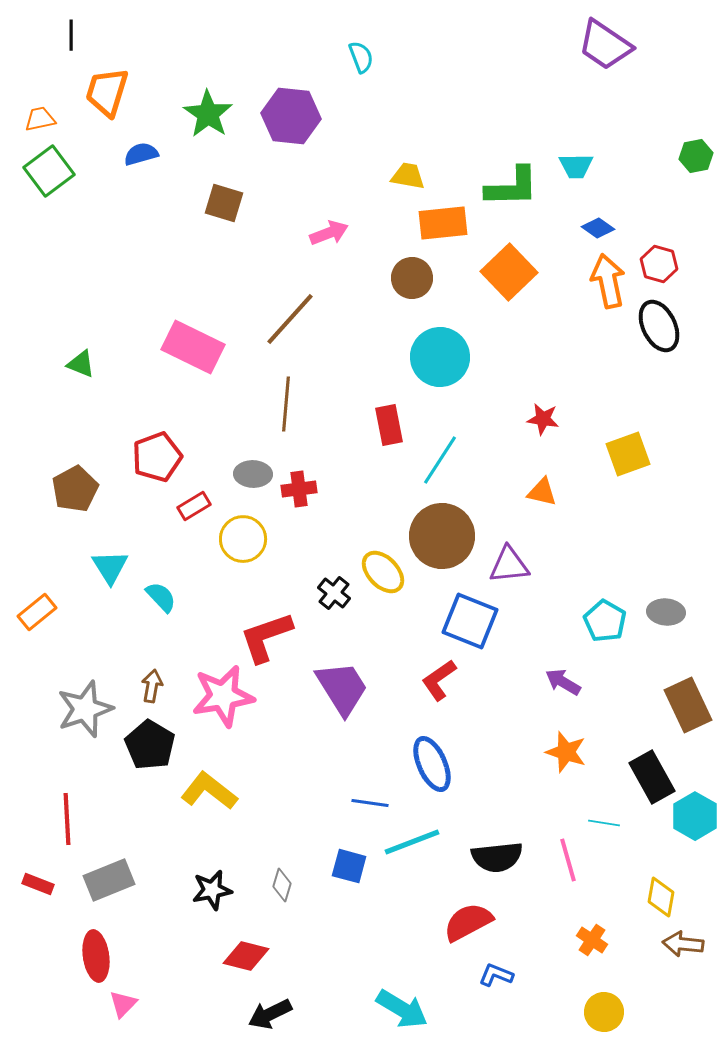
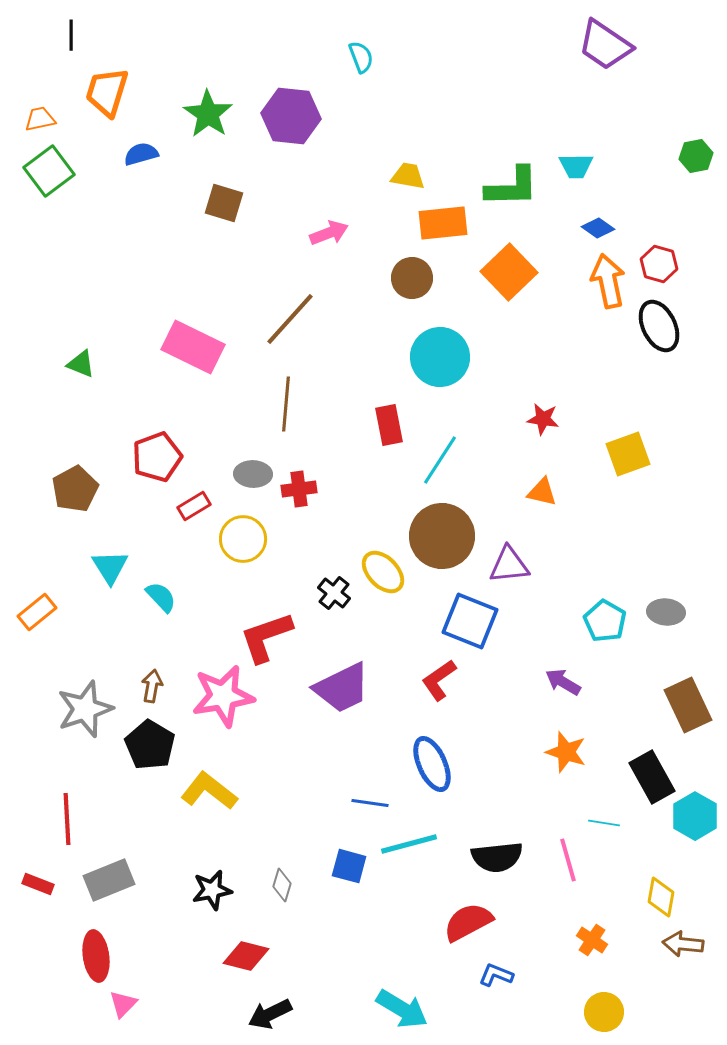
purple trapezoid at (342, 688): rotated 96 degrees clockwise
cyan line at (412, 842): moved 3 px left, 2 px down; rotated 6 degrees clockwise
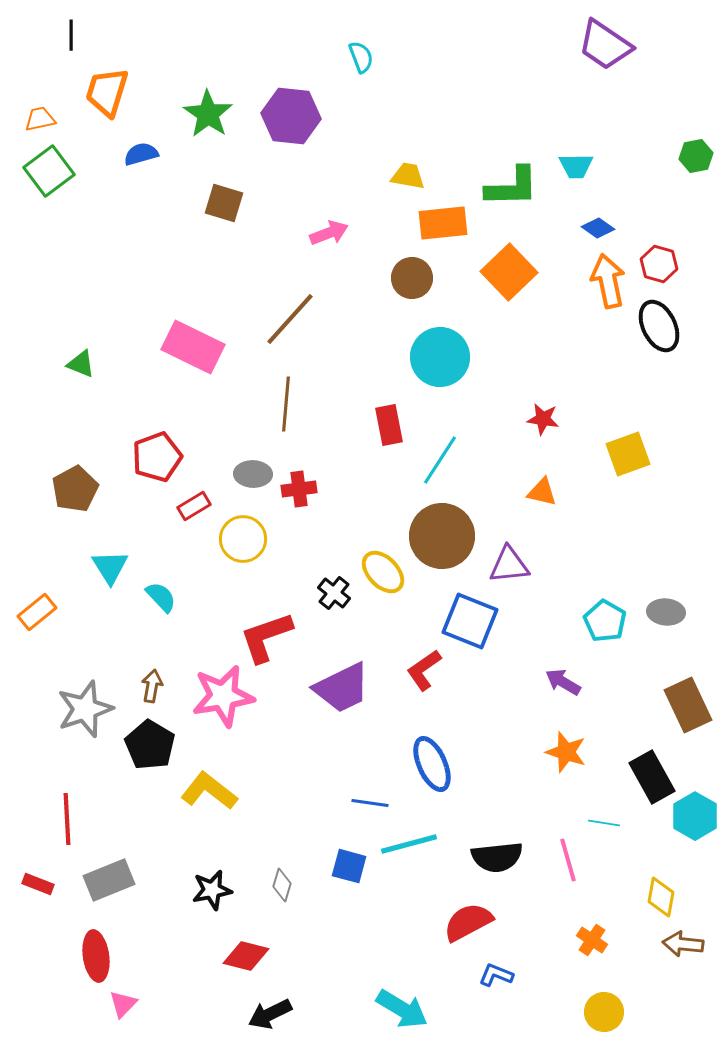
red L-shape at (439, 680): moved 15 px left, 10 px up
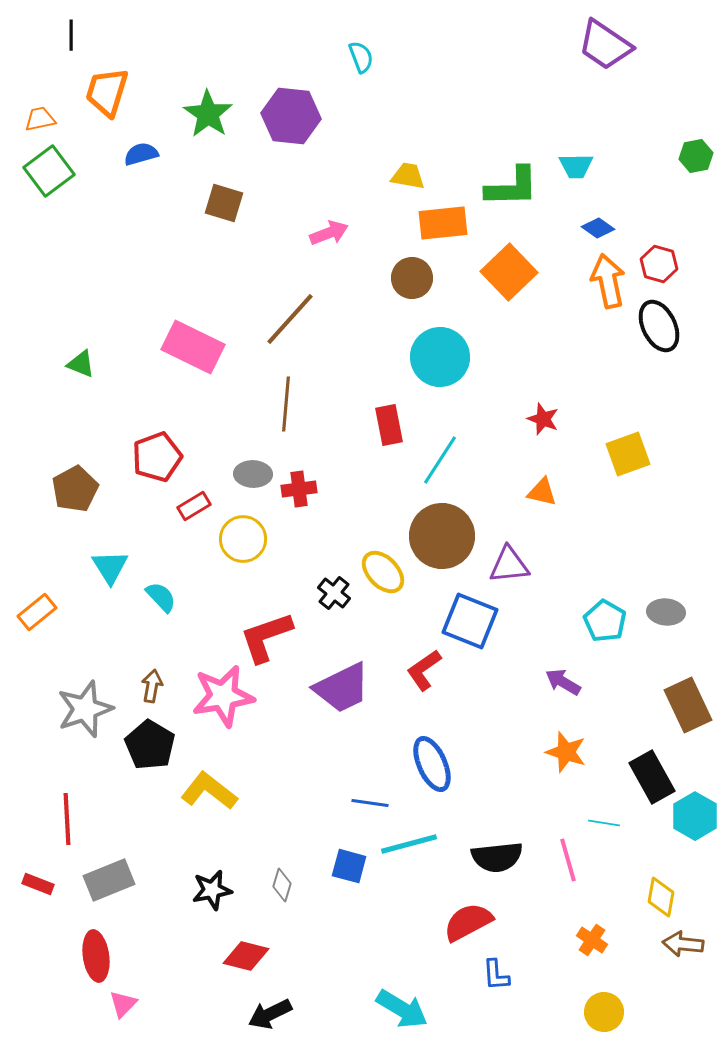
red star at (543, 419): rotated 12 degrees clockwise
blue L-shape at (496, 975): rotated 116 degrees counterclockwise
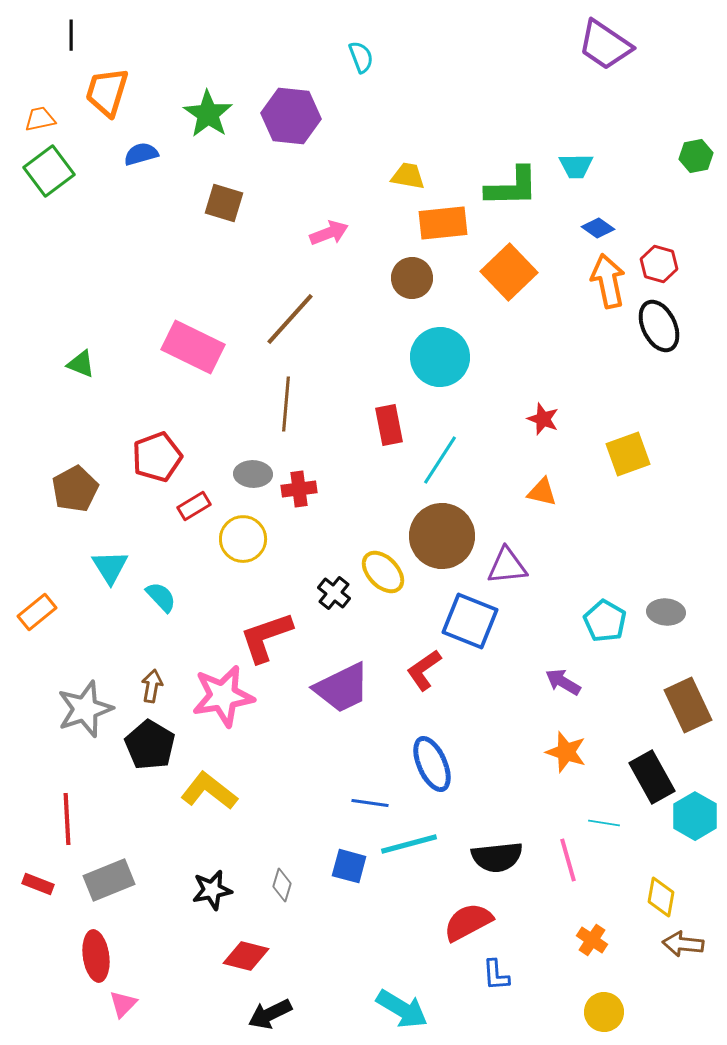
purple triangle at (509, 565): moved 2 px left, 1 px down
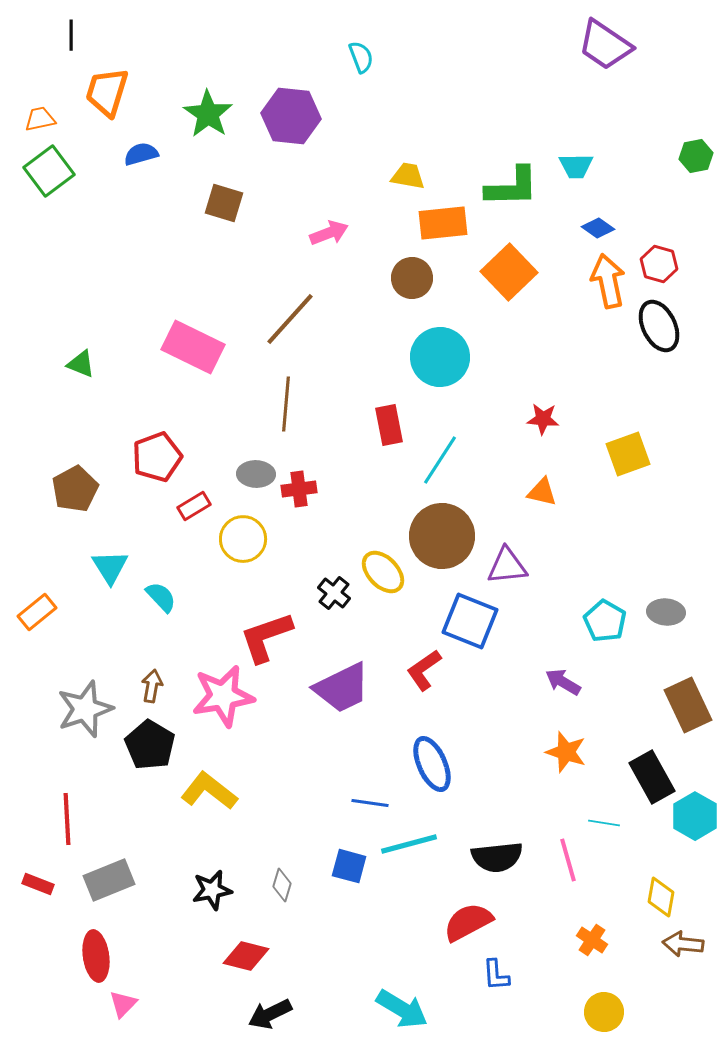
red star at (543, 419): rotated 16 degrees counterclockwise
gray ellipse at (253, 474): moved 3 px right
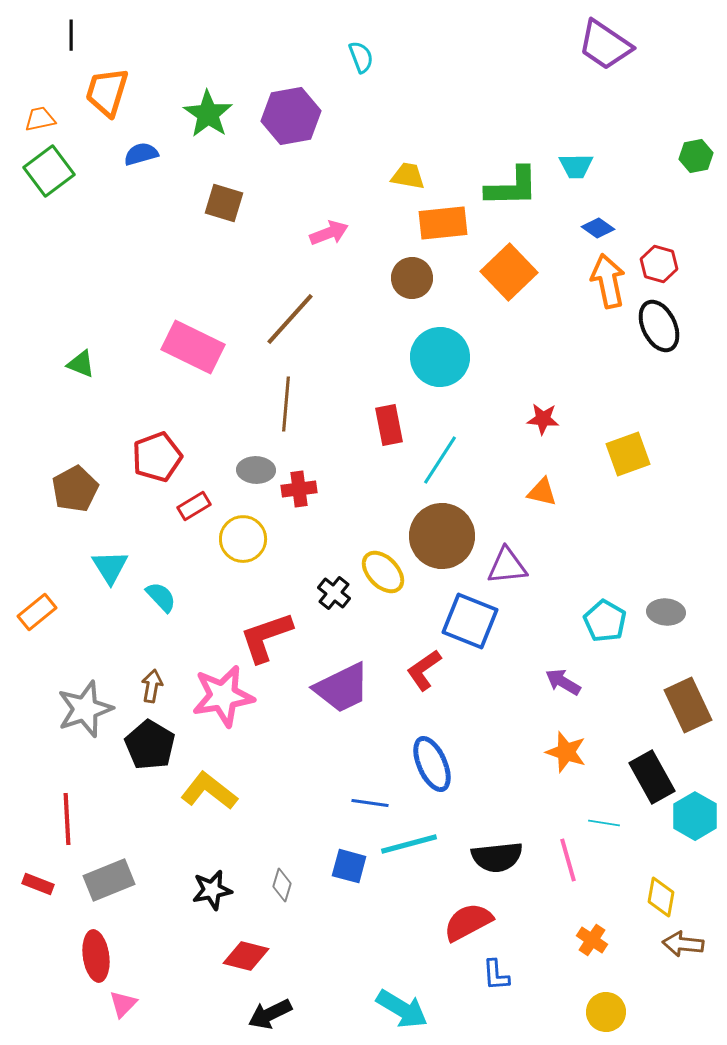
purple hexagon at (291, 116): rotated 16 degrees counterclockwise
gray ellipse at (256, 474): moved 4 px up
yellow circle at (604, 1012): moved 2 px right
